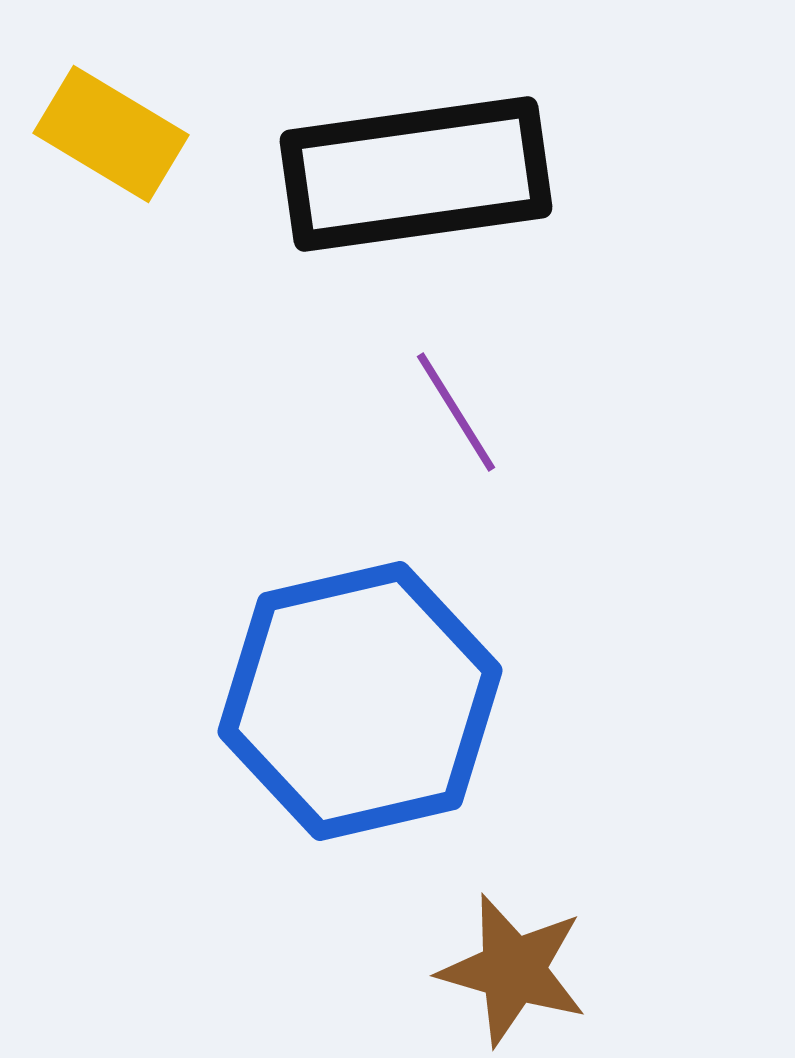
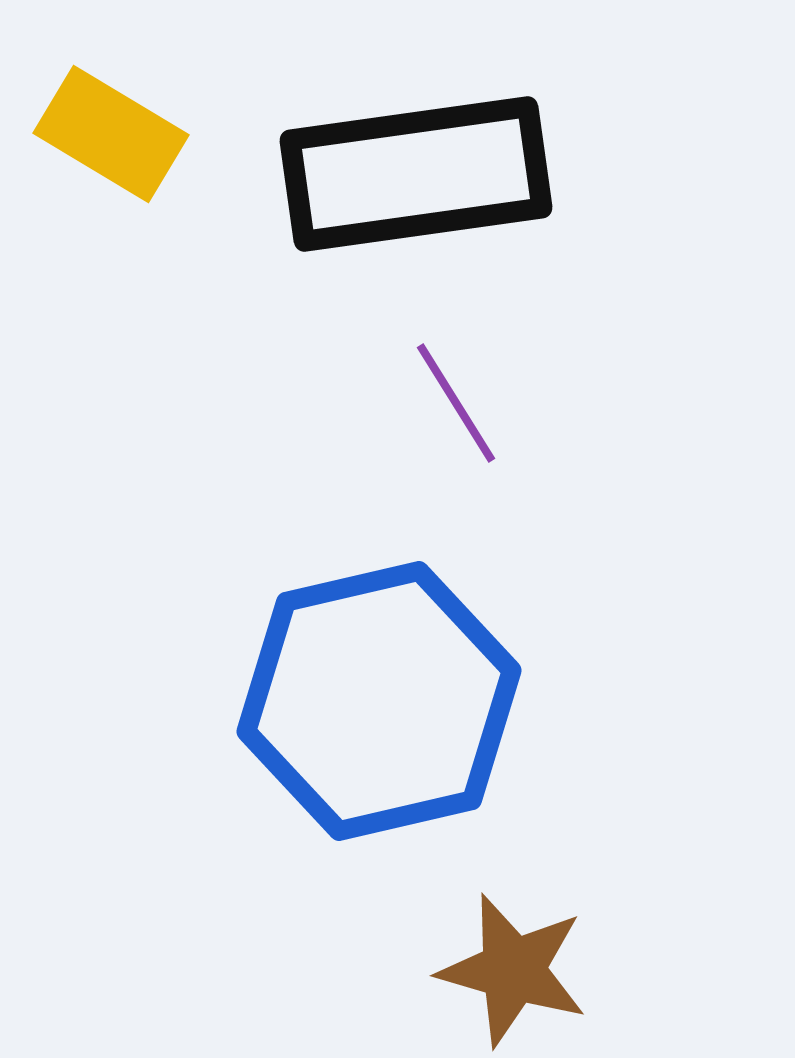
purple line: moved 9 px up
blue hexagon: moved 19 px right
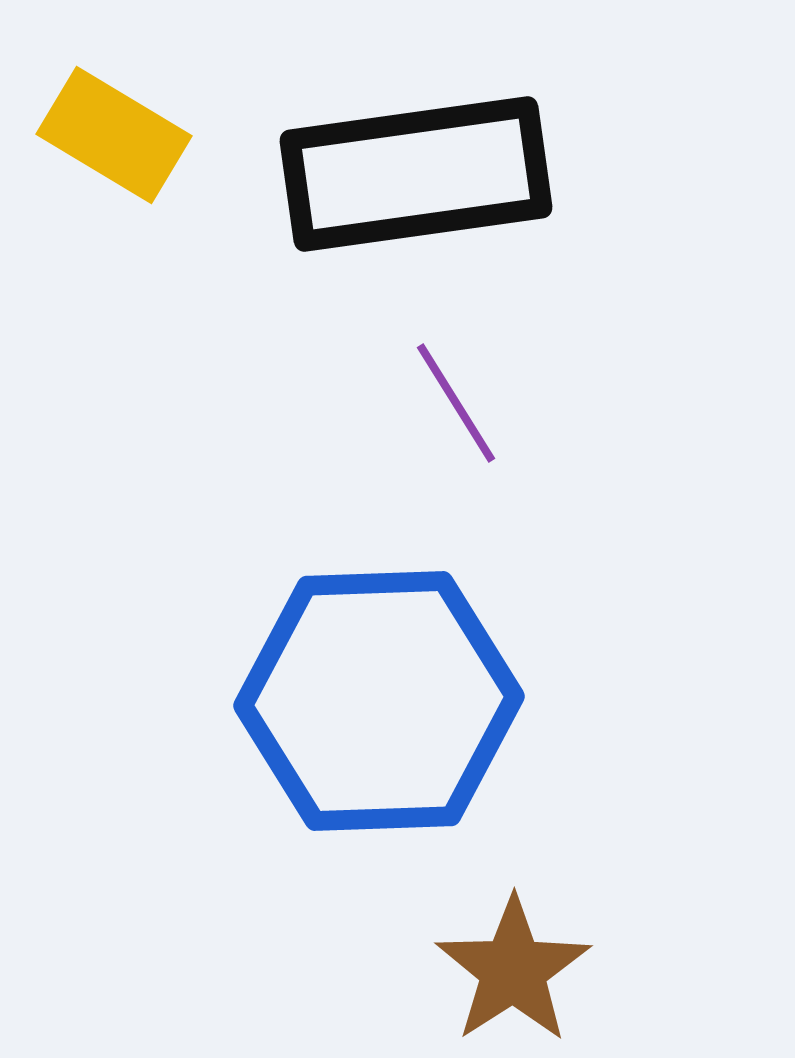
yellow rectangle: moved 3 px right, 1 px down
blue hexagon: rotated 11 degrees clockwise
brown star: rotated 23 degrees clockwise
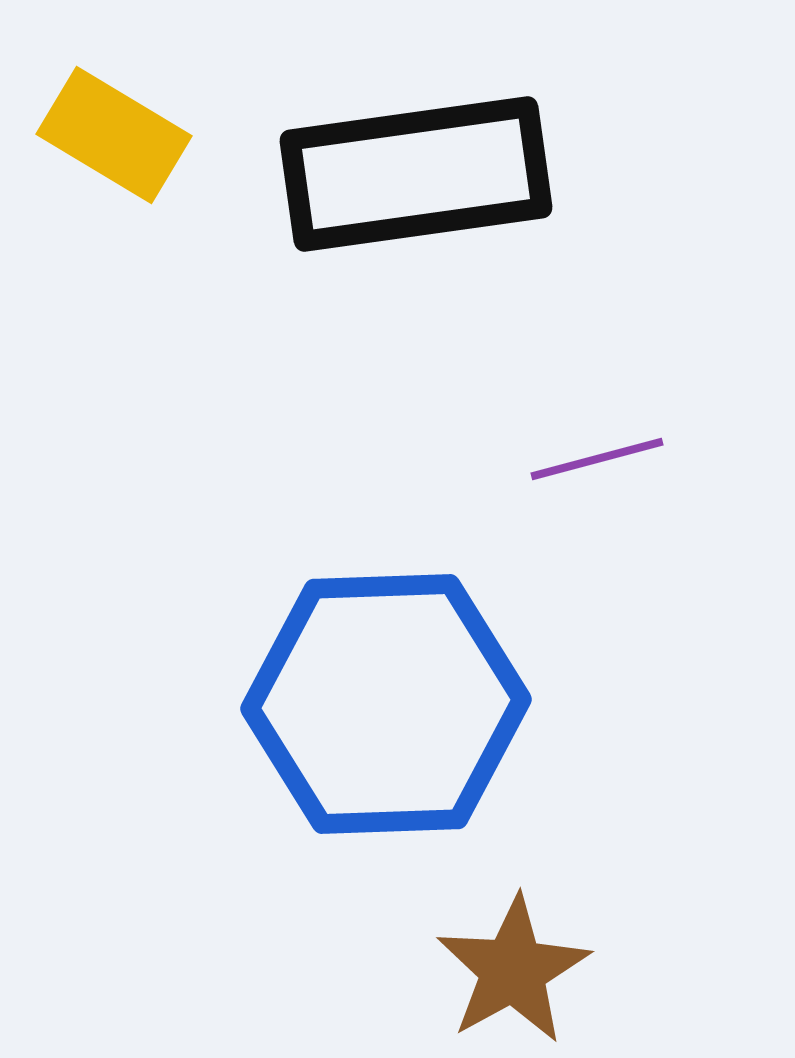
purple line: moved 141 px right, 56 px down; rotated 73 degrees counterclockwise
blue hexagon: moved 7 px right, 3 px down
brown star: rotated 4 degrees clockwise
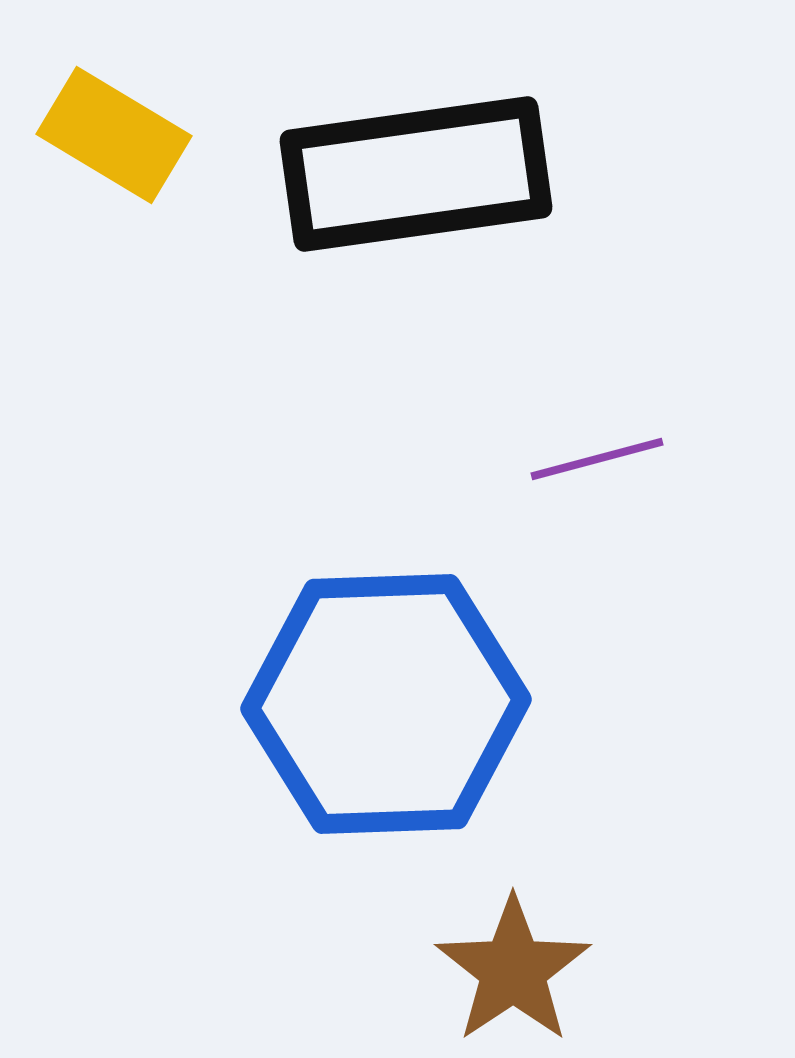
brown star: rotated 5 degrees counterclockwise
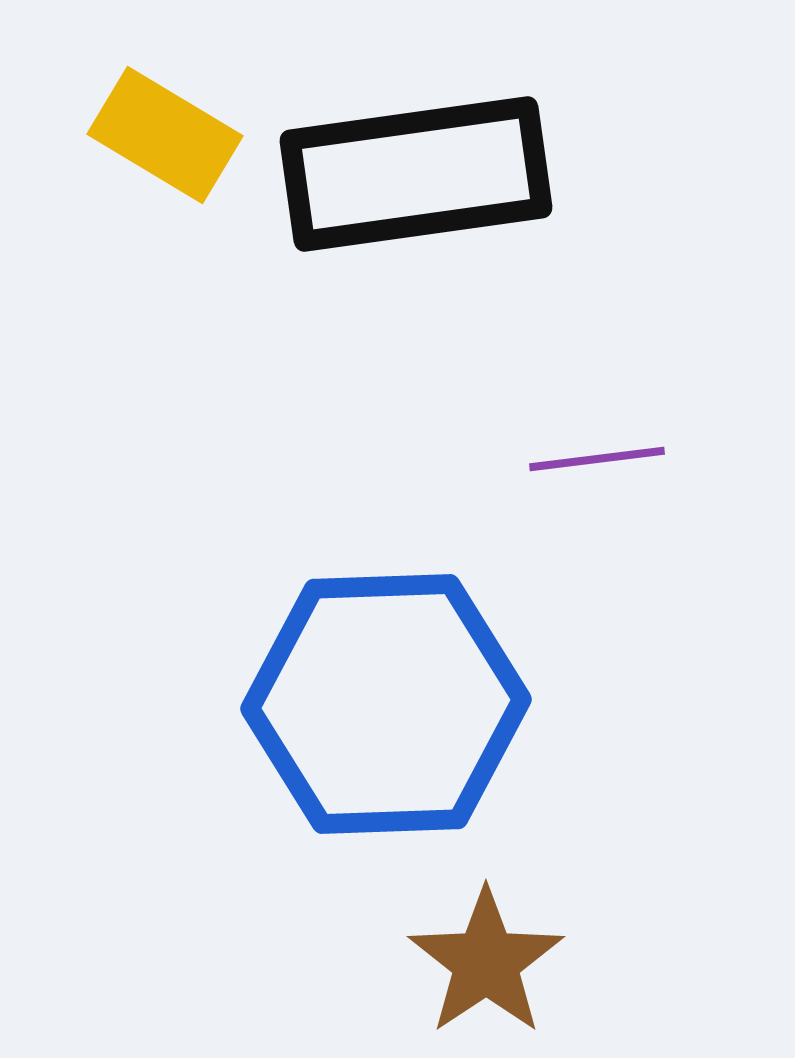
yellow rectangle: moved 51 px right
purple line: rotated 8 degrees clockwise
brown star: moved 27 px left, 8 px up
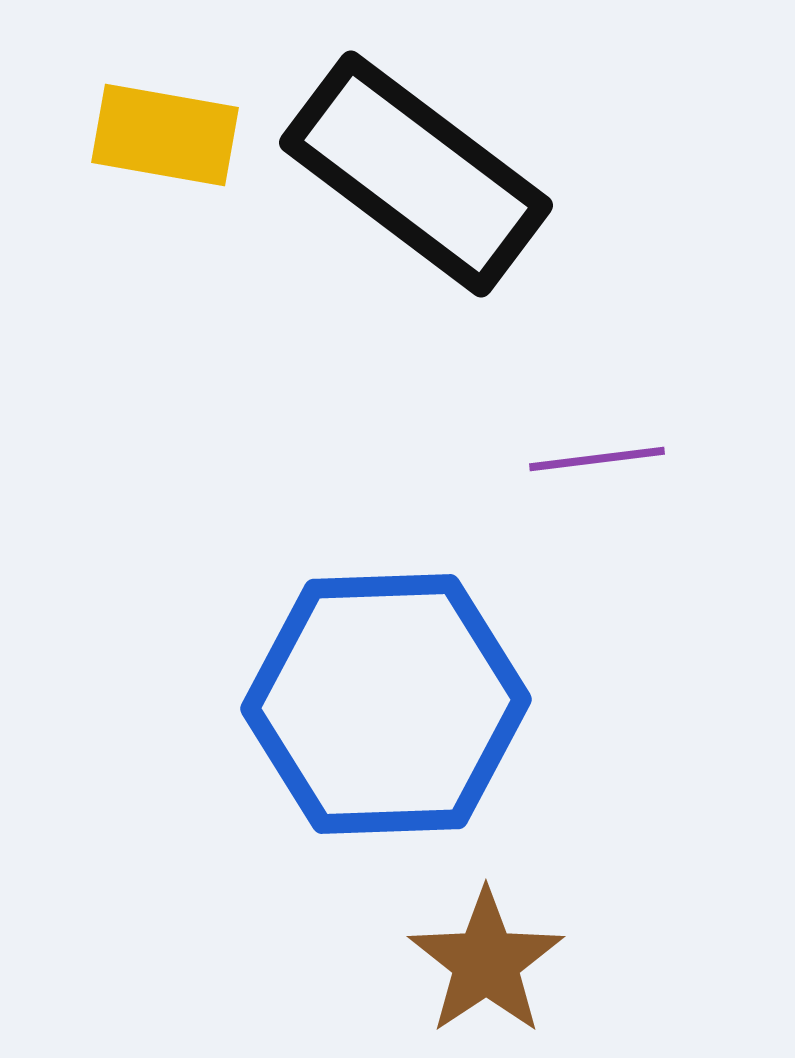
yellow rectangle: rotated 21 degrees counterclockwise
black rectangle: rotated 45 degrees clockwise
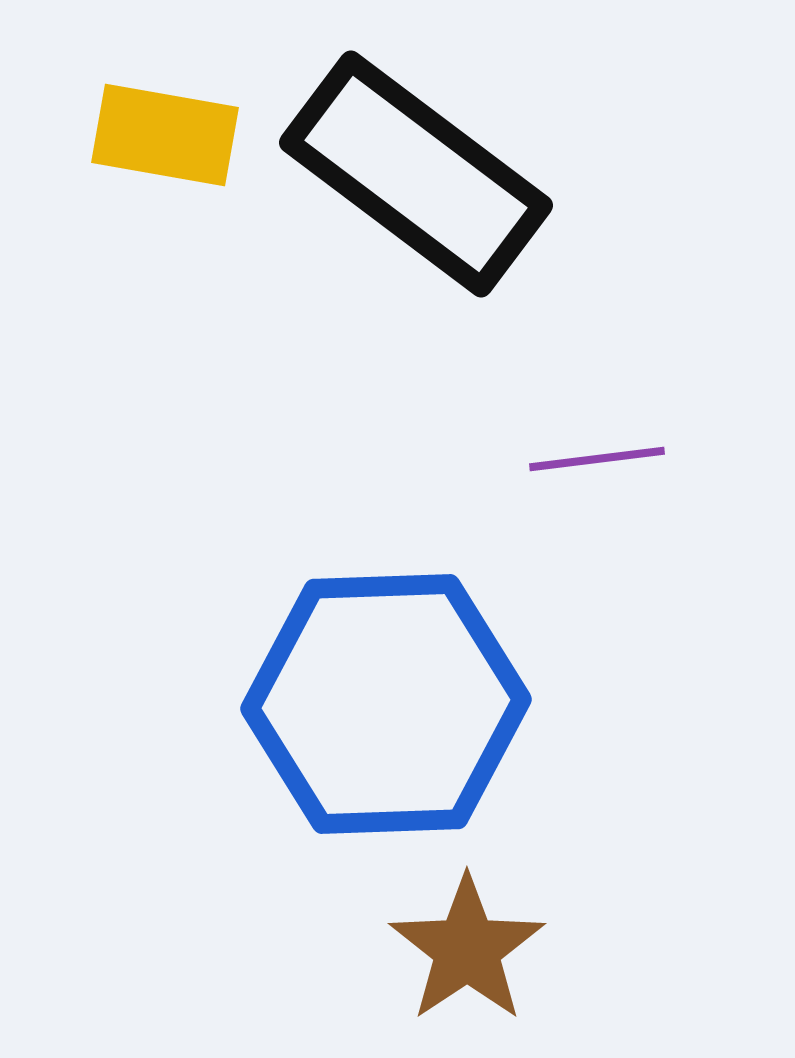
brown star: moved 19 px left, 13 px up
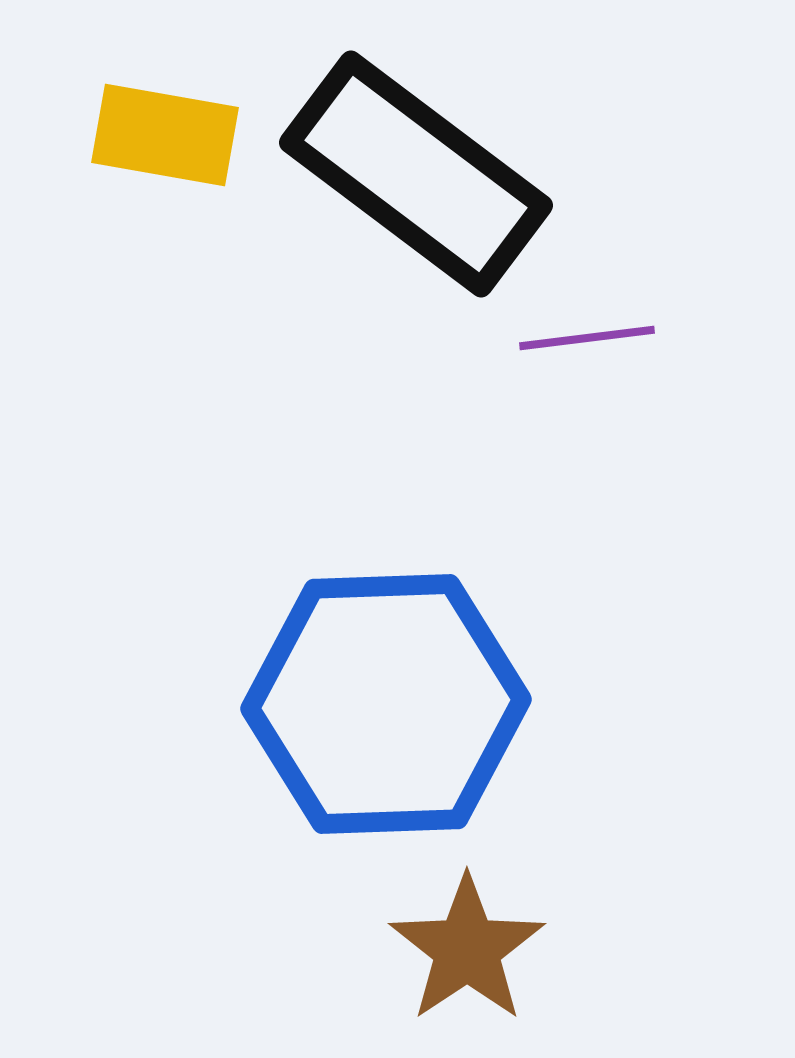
purple line: moved 10 px left, 121 px up
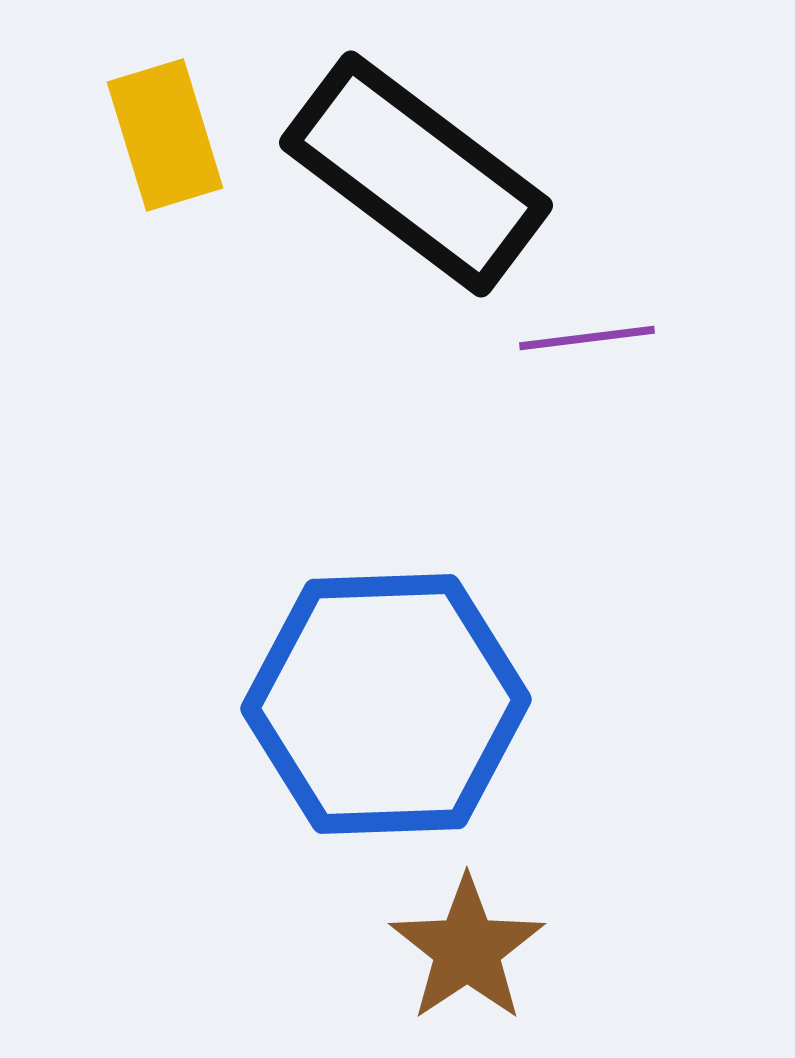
yellow rectangle: rotated 63 degrees clockwise
